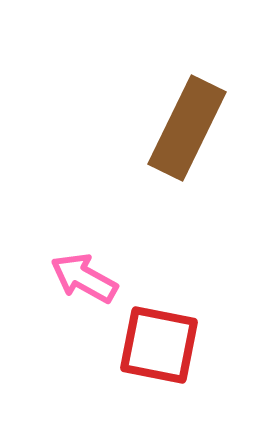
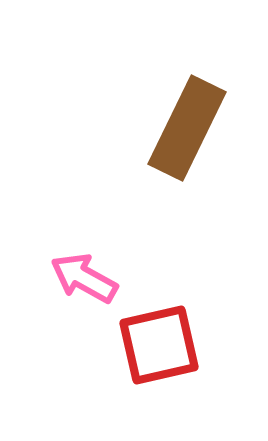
red square: rotated 24 degrees counterclockwise
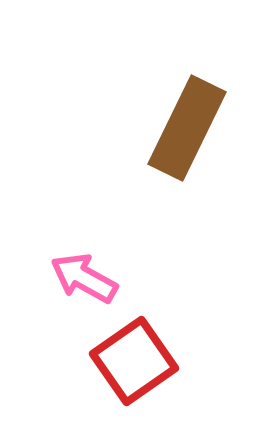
red square: moved 25 px left, 16 px down; rotated 22 degrees counterclockwise
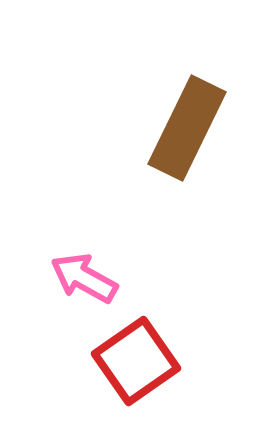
red square: moved 2 px right
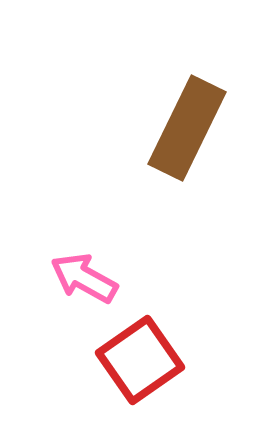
red square: moved 4 px right, 1 px up
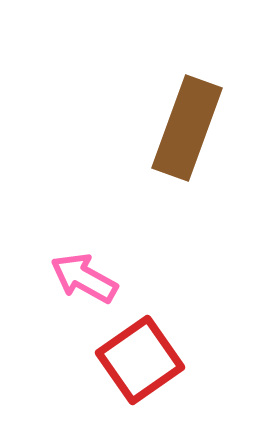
brown rectangle: rotated 6 degrees counterclockwise
